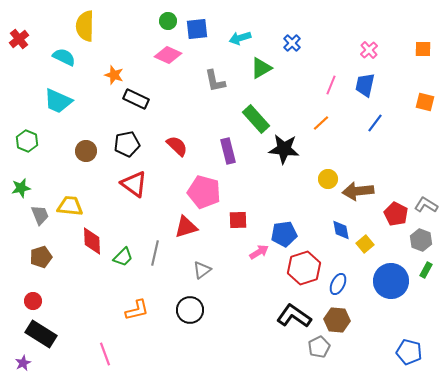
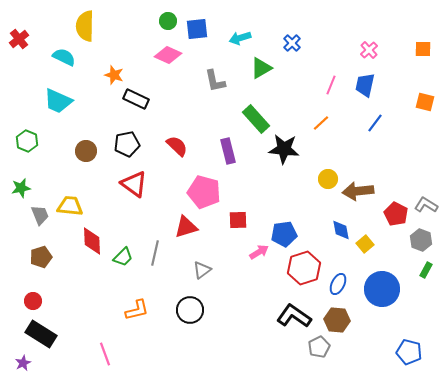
blue circle at (391, 281): moved 9 px left, 8 px down
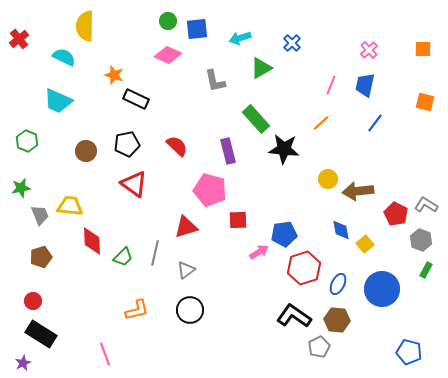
pink pentagon at (204, 192): moved 6 px right, 2 px up
gray triangle at (202, 270): moved 16 px left
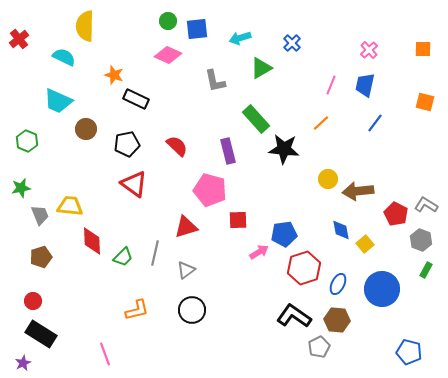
brown circle at (86, 151): moved 22 px up
black circle at (190, 310): moved 2 px right
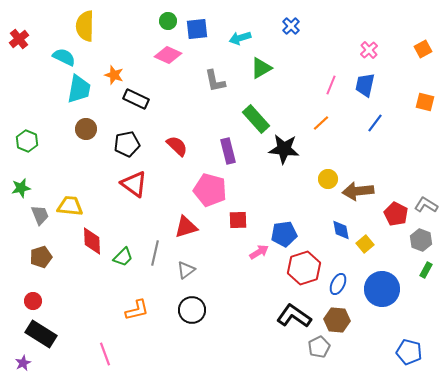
blue cross at (292, 43): moved 1 px left, 17 px up
orange square at (423, 49): rotated 30 degrees counterclockwise
cyan trapezoid at (58, 101): moved 21 px right, 12 px up; rotated 104 degrees counterclockwise
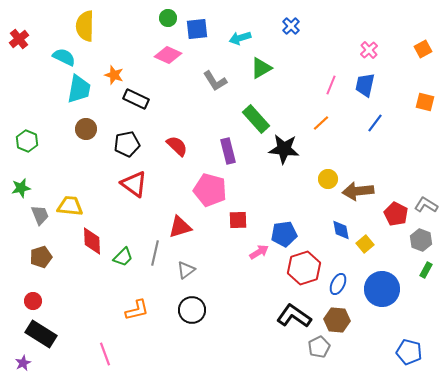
green circle at (168, 21): moved 3 px up
gray L-shape at (215, 81): rotated 20 degrees counterclockwise
red triangle at (186, 227): moved 6 px left
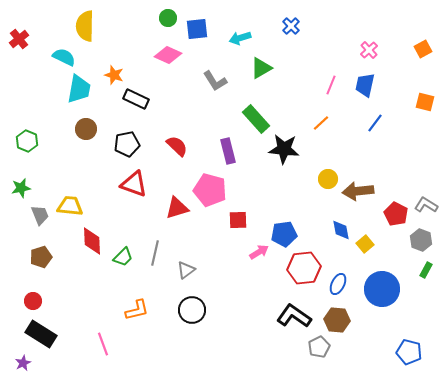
red triangle at (134, 184): rotated 16 degrees counterclockwise
red triangle at (180, 227): moved 3 px left, 19 px up
red hexagon at (304, 268): rotated 12 degrees clockwise
pink line at (105, 354): moved 2 px left, 10 px up
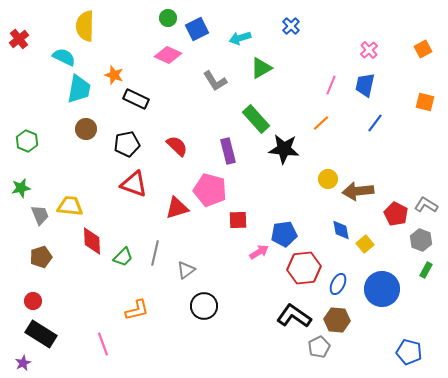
blue square at (197, 29): rotated 20 degrees counterclockwise
black circle at (192, 310): moved 12 px right, 4 px up
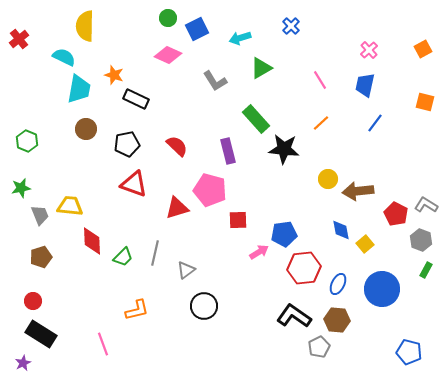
pink line at (331, 85): moved 11 px left, 5 px up; rotated 54 degrees counterclockwise
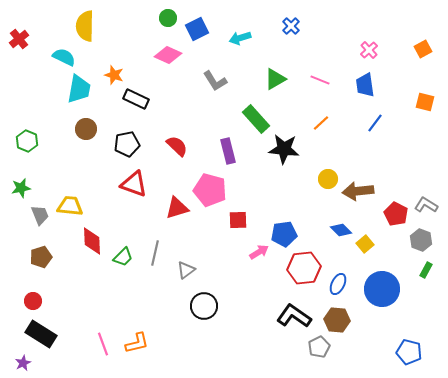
green triangle at (261, 68): moved 14 px right, 11 px down
pink line at (320, 80): rotated 36 degrees counterclockwise
blue trapezoid at (365, 85): rotated 20 degrees counterclockwise
blue diamond at (341, 230): rotated 35 degrees counterclockwise
orange L-shape at (137, 310): moved 33 px down
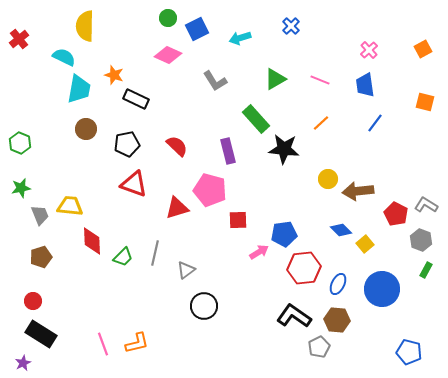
green hexagon at (27, 141): moved 7 px left, 2 px down
